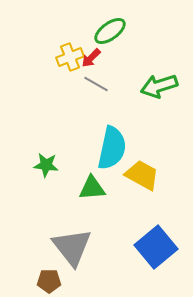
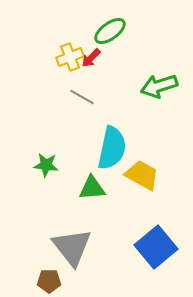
gray line: moved 14 px left, 13 px down
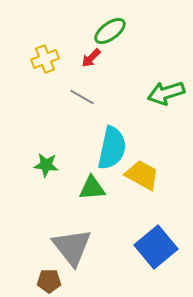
yellow cross: moved 25 px left, 2 px down
green arrow: moved 7 px right, 7 px down
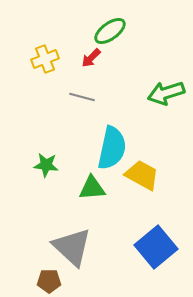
gray line: rotated 15 degrees counterclockwise
gray triangle: rotated 9 degrees counterclockwise
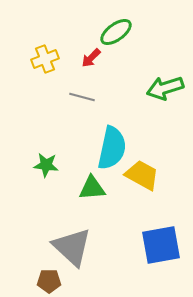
green ellipse: moved 6 px right, 1 px down
green arrow: moved 1 px left, 5 px up
blue square: moved 5 px right, 2 px up; rotated 30 degrees clockwise
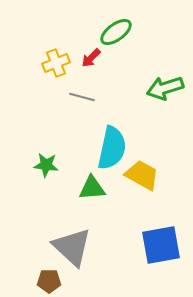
yellow cross: moved 11 px right, 4 px down
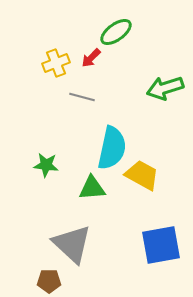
gray triangle: moved 3 px up
